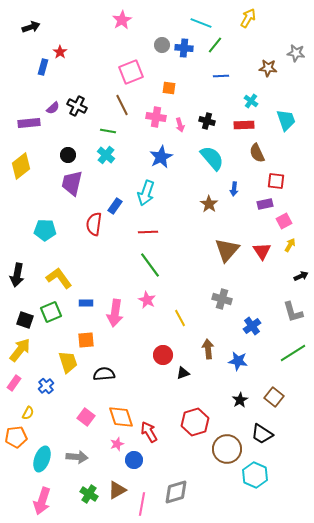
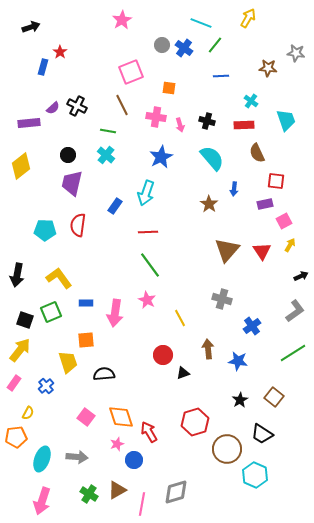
blue cross at (184, 48): rotated 30 degrees clockwise
red semicircle at (94, 224): moved 16 px left, 1 px down
gray L-shape at (293, 312): moved 2 px right, 1 px up; rotated 110 degrees counterclockwise
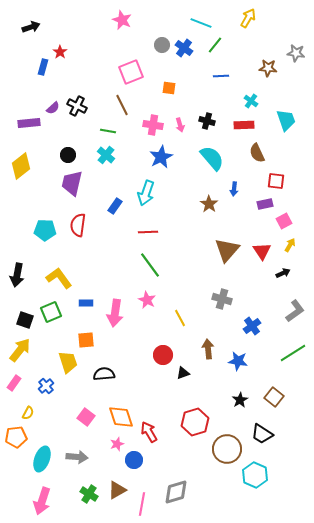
pink star at (122, 20): rotated 18 degrees counterclockwise
pink cross at (156, 117): moved 3 px left, 8 px down
black arrow at (301, 276): moved 18 px left, 3 px up
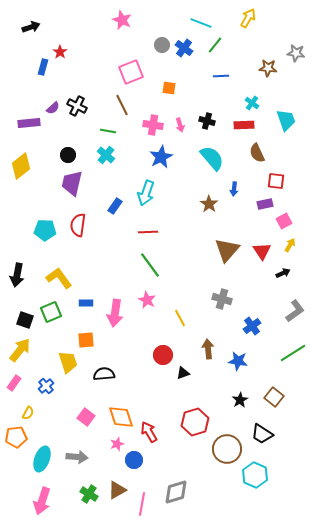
cyan cross at (251, 101): moved 1 px right, 2 px down
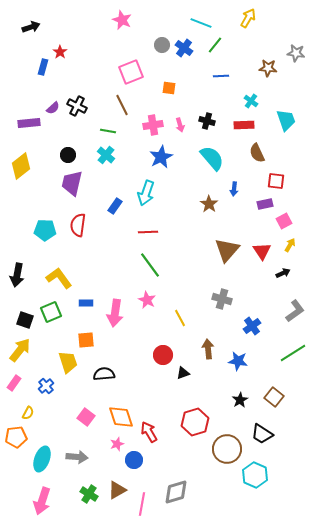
cyan cross at (252, 103): moved 1 px left, 2 px up
pink cross at (153, 125): rotated 18 degrees counterclockwise
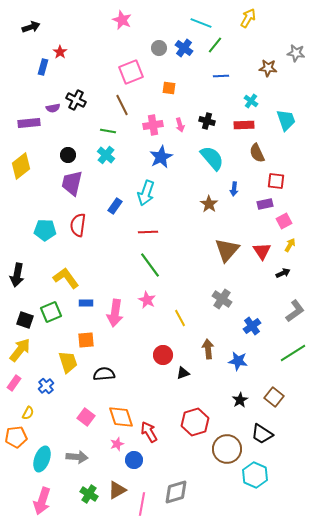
gray circle at (162, 45): moved 3 px left, 3 px down
black cross at (77, 106): moved 1 px left, 6 px up
purple semicircle at (53, 108): rotated 32 degrees clockwise
yellow L-shape at (59, 278): moved 7 px right
gray cross at (222, 299): rotated 18 degrees clockwise
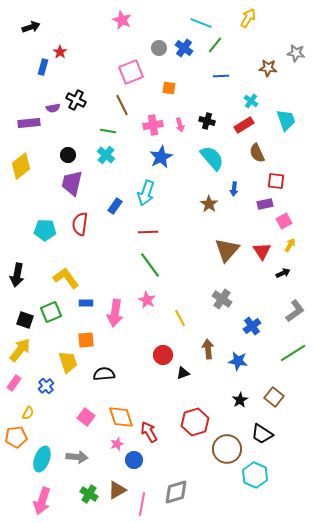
red rectangle at (244, 125): rotated 30 degrees counterclockwise
red semicircle at (78, 225): moved 2 px right, 1 px up
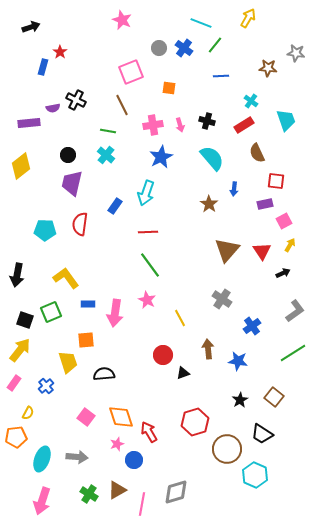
blue rectangle at (86, 303): moved 2 px right, 1 px down
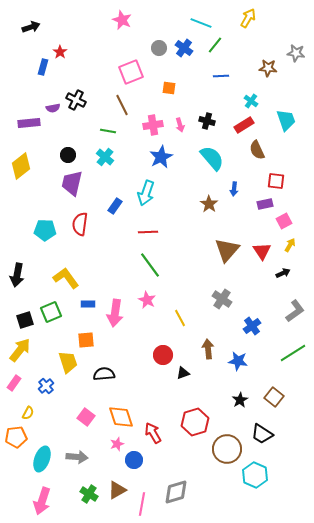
brown semicircle at (257, 153): moved 3 px up
cyan cross at (106, 155): moved 1 px left, 2 px down
black square at (25, 320): rotated 36 degrees counterclockwise
red arrow at (149, 432): moved 4 px right, 1 px down
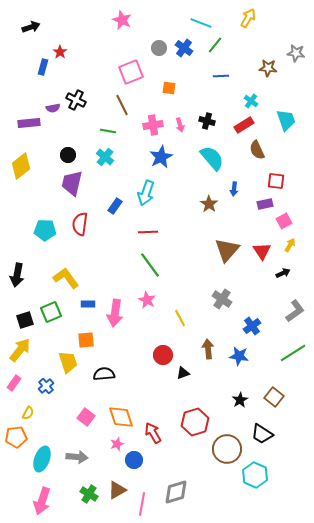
blue star at (238, 361): moved 1 px right, 5 px up
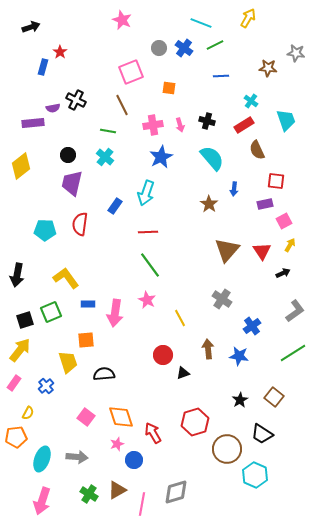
green line at (215, 45): rotated 24 degrees clockwise
purple rectangle at (29, 123): moved 4 px right
